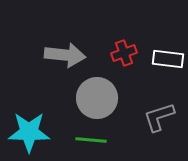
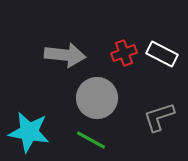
white rectangle: moved 6 px left, 5 px up; rotated 20 degrees clockwise
cyan star: rotated 9 degrees clockwise
green line: rotated 24 degrees clockwise
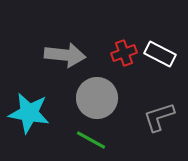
white rectangle: moved 2 px left
cyan star: moved 19 px up
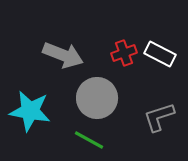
gray arrow: moved 2 px left; rotated 15 degrees clockwise
cyan star: moved 1 px right, 2 px up
green line: moved 2 px left
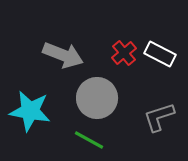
red cross: rotated 20 degrees counterclockwise
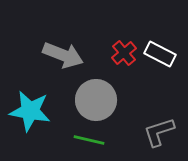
gray circle: moved 1 px left, 2 px down
gray L-shape: moved 15 px down
green line: rotated 16 degrees counterclockwise
